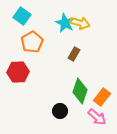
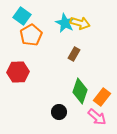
orange pentagon: moved 1 px left, 7 px up
black circle: moved 1 px left, 1 px down
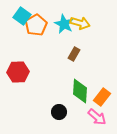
cyan star: moved 1 px left, 1 px down
orange pentagon: moved 5 px right, 10 px up
green diamond: rotated 15 degrees counterclockwise
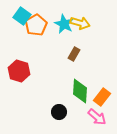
red hexagon: moved 1 px right, 1 px up; rotated 20 degrees clockwise
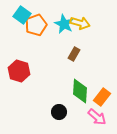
cyan square: moved 1 px up
orange pentagon: rotated 10 degrees clockwise
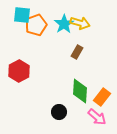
cyan square: rotated 30 degrees counterclockwise
cyan star: rotated 12 degrees clockwise
brown rectangle: moved 3 px right, 2 px up
red hexagon: rotated 15 degrees clockwise
